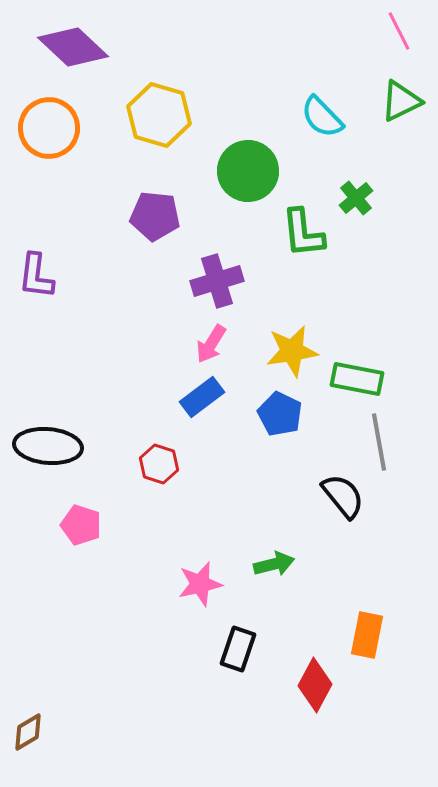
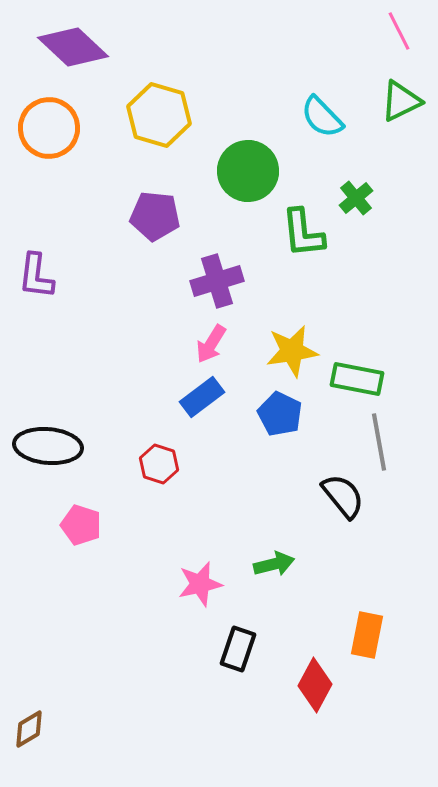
brown diamond: moved 1 px right, 3 px up
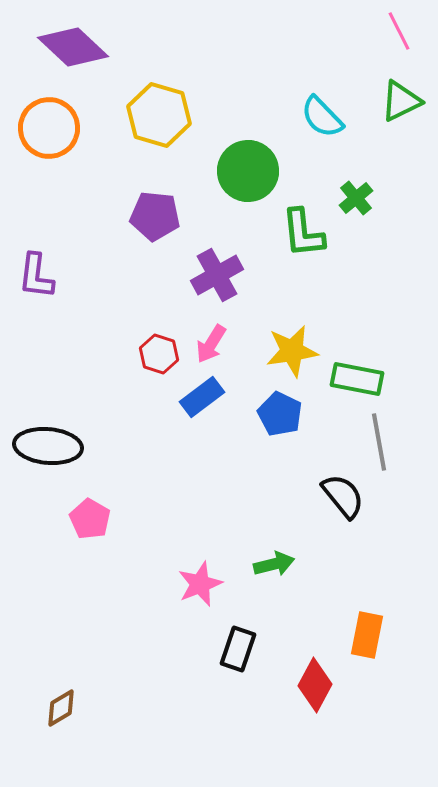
purple cross: moved 6 px up; rotated 12 degrees counterclockwise
red hexagon: moved 110 px up
pink pentagon: moved 9 px right, 6 px up; rotated 12 degrees clockwise
pink star: rotated 9 degrees counterclockwise
brown diamond: moved 32 px right, 21 px up
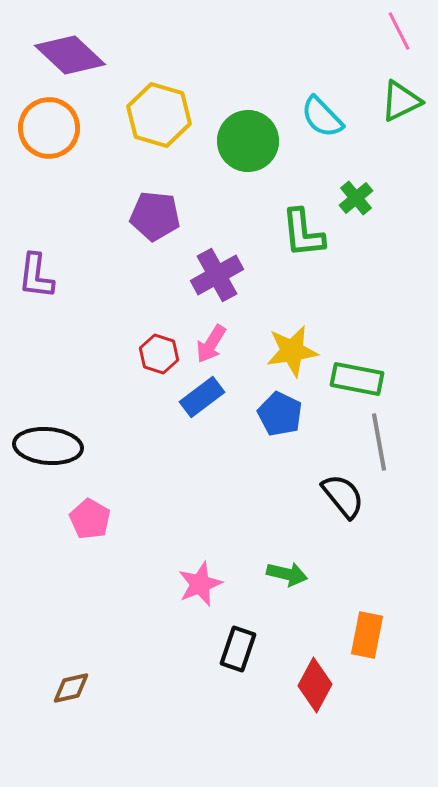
purple diamond: moved 3 px left, 8 px down
green circle: moved 30 px up
green arrow: moved 13 px right, 10 px down; rotated 27 degrees clockwise
brown diamond: moved 10 px right, 20 px up; rotated 18 degrees clockwise
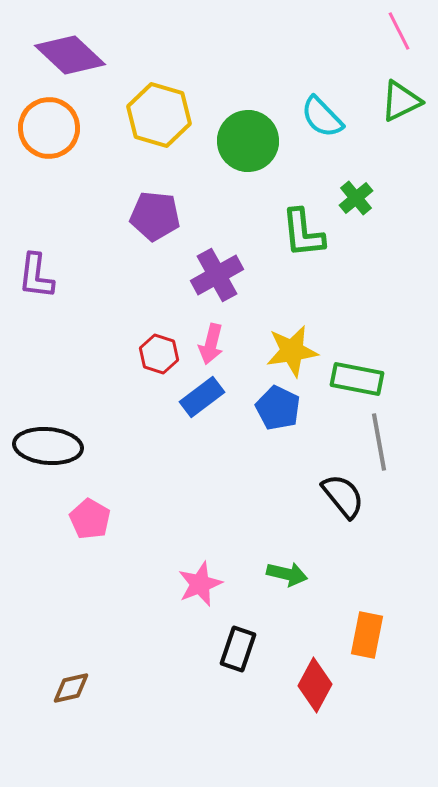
pink arrow: rotated 18 degrees counterclockwise
blue pentagon: moved 2 px left, 6 px up
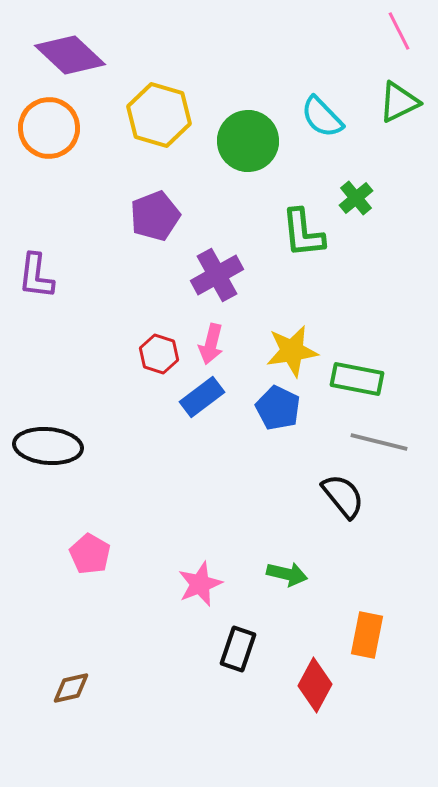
green triangle: moved 2 px left, 1 px down
purple pentagon: rotated 27 degrees counterclockwise
gray line: rotated 66 degrees counterclockwise
pink pentagon: moved 35 px down
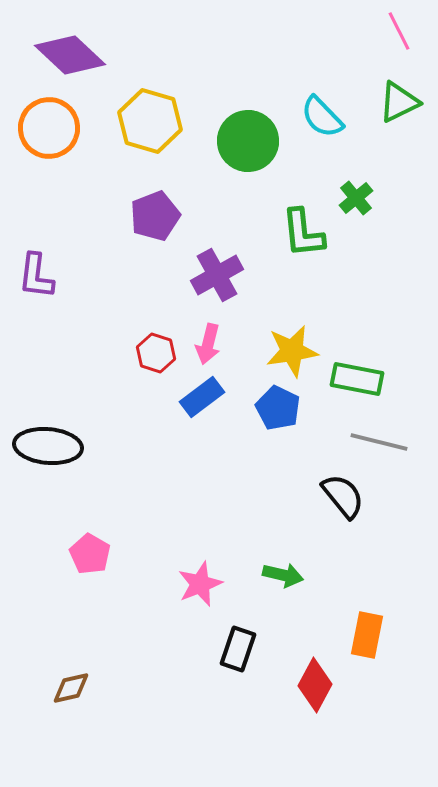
yellow hexagon: moved 9 px left, 6 px down
pink arrow: moved 3 px left
red hexagon: moved 3 px left, 1 px up
green arrow: moved 4 px left, 1 px down
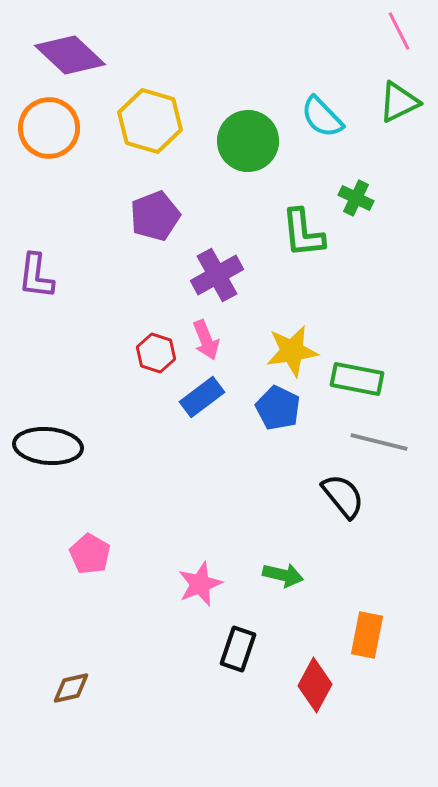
green cross: rotated 24 degrees counterclockwise
pink arrow: moved 2 px left, 4 px up; rotated 36 degrees counterclockwise
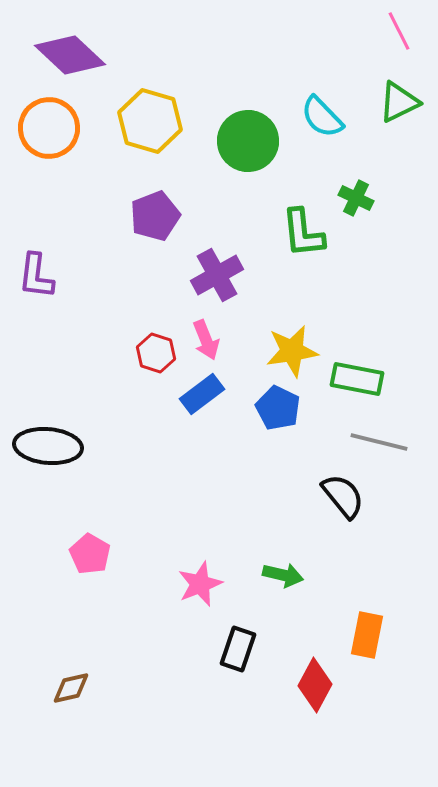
blue rectangle: moved 3 px up
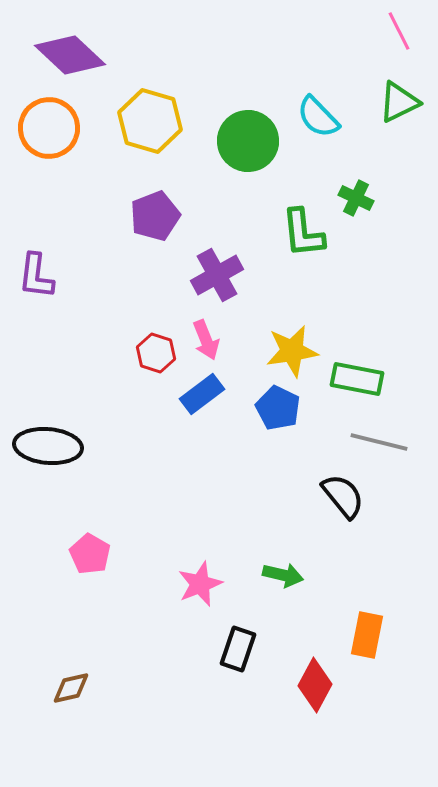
cyan semicircle: moved 4 px left
